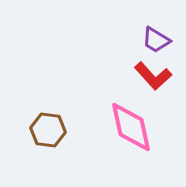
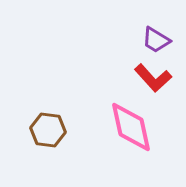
red L-shape: moved 2 px down
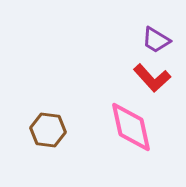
red L-shape: moved 1 px left
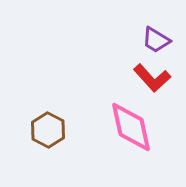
brown hexagon: rotated 20 degrees clockwise
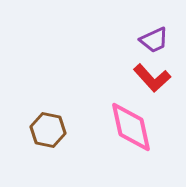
purple trapezoid: moved 2 px left; rotated 56 degrees counterclockwise
brown hexagon: rotated 16 degrees counterclockwise
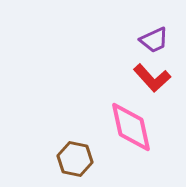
brown hexagon: moved 27 px right, 29 px down
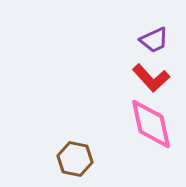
red L-shape: moved 1 px left
pink diamond: moved 20 px right, 3 px up
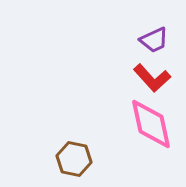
red L-shape: moved 1 px right
brown hexagon: moved 1 px left
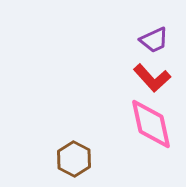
brown hexagon: rotated 16 degrees clockwise
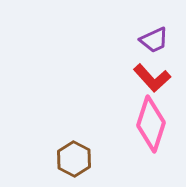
pink diamond: rotated 30 degrees clockwise
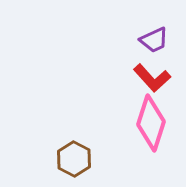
pink diamond: moved 1 px up
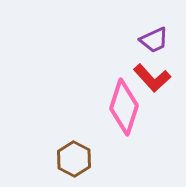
pink diamond: moved 27 px left, 16 px up
